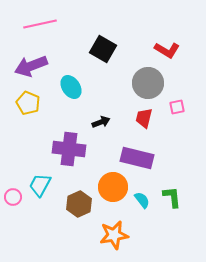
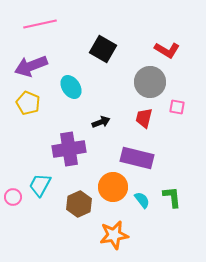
gray circle: moved 2 px right, 1 px up
pink square: rotated 21 degrees clockwise
purple cross: rotated 16 degrees counterclockwise
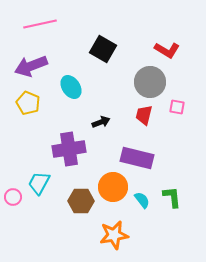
red trapezoid: moved 3 px up
cyan trapezoid: moved 1 px left, 2 px up
brown hexagon: moved 2 px right, 3 px up; rotated 25 degrees clockwise
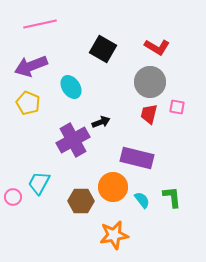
red L-shape: moved 10 px left, 3 px up
red trapezoid: moved 5 px right, 1 px up
purple cross: moved 4 px right, 9 px up; rotated 20 degrees counterclockwise
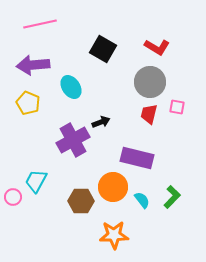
purple arrow: moved 2 px right, 1 px up; rotated 16 degrees clockwise
cyan trapezoid: moved 3 px left, 2 px up
green L-shape: rotated 50 degrees clockwise
orange star: rotated 8 degrees clockwise
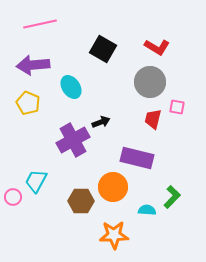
red trapezoid: moved 4 px right, 5 px down
cyan semicircle: moved 5 px right, 10 px down; rotated 48 degrees counterclockwise
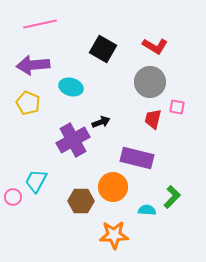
red L-shape: moved 2 px left, 1 px up
cyan ellipse: rotated 40 degrees counterclockwise
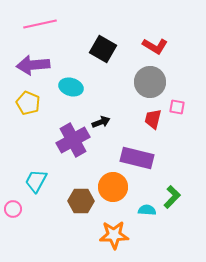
pink circle: moved 12 px down
